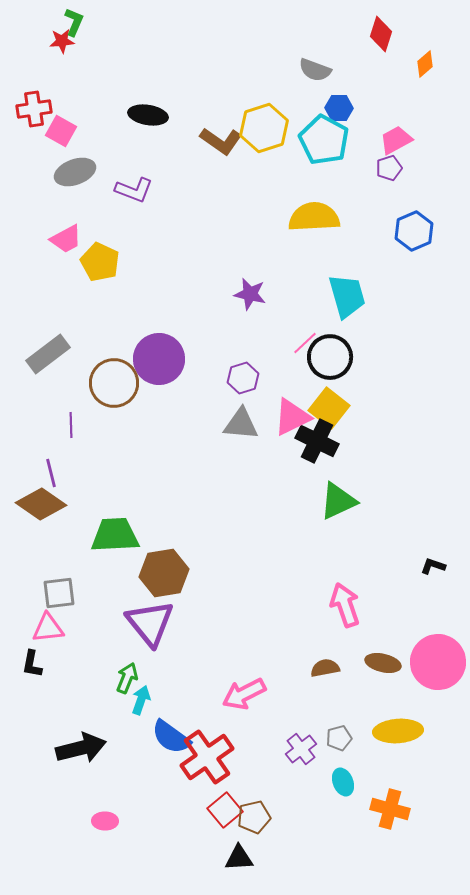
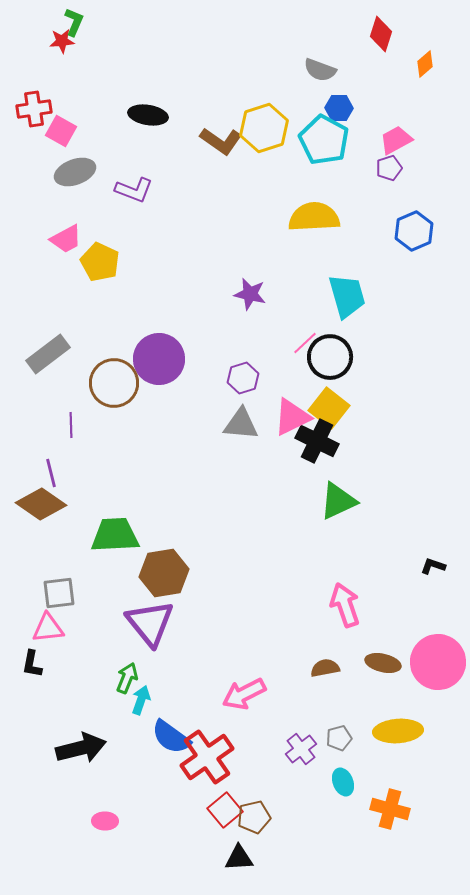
gray semicircle at (315, 70): moved 5 px right
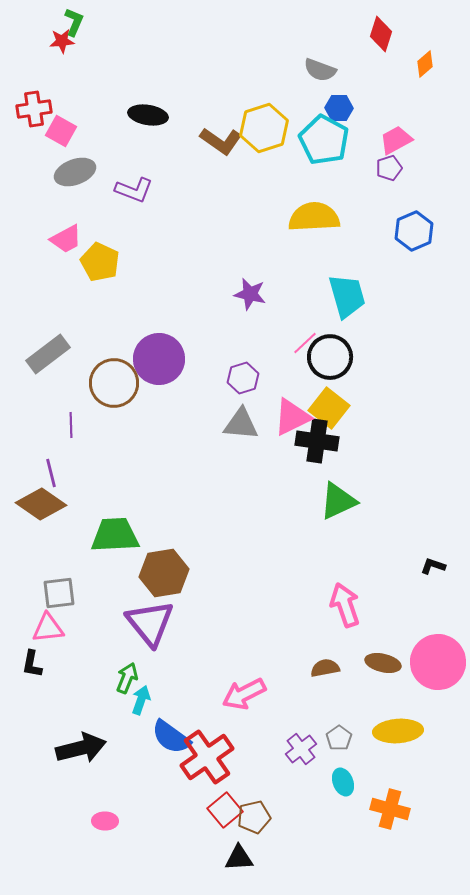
black cross at (317, 441): rotated 18 degrees counterclockwise
gray pentagon at (339, 738): rotated 20 degrees counterclockwise
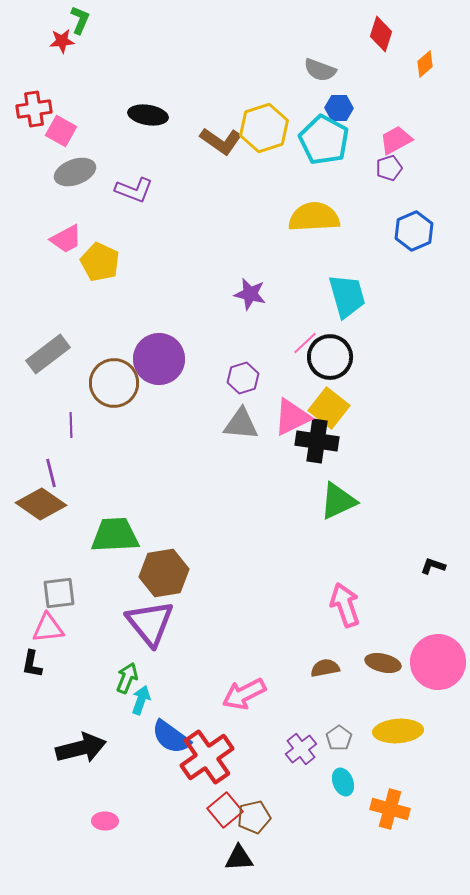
green L-shape at (74, 22): moved 6 px right, 2 px up
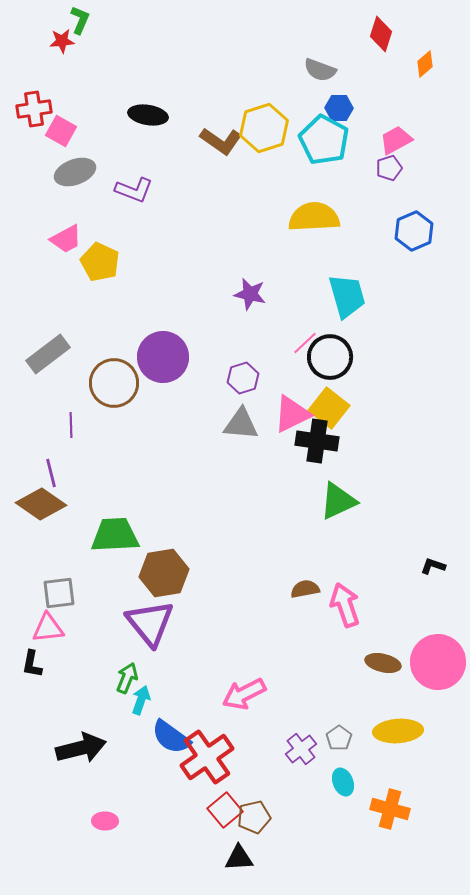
purple circle at (159, 359): moved 4 px right, 2 px up
pink triangle at (292, 417): moved 3 px up
brown semicircle at (325, 668): moved 20 px left, 79 px up
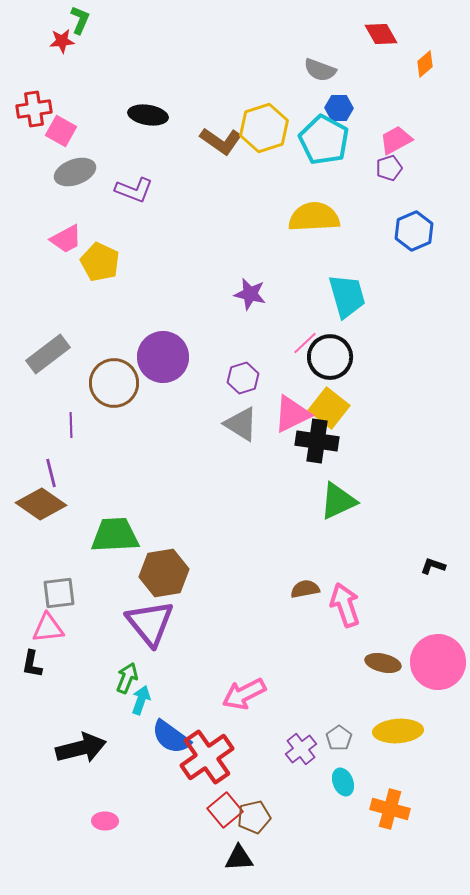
red diamond at (381, 34): rotated 48 degrees counterclockwise
gray triangle at (241, 424): rotated 27 degrees clockwise
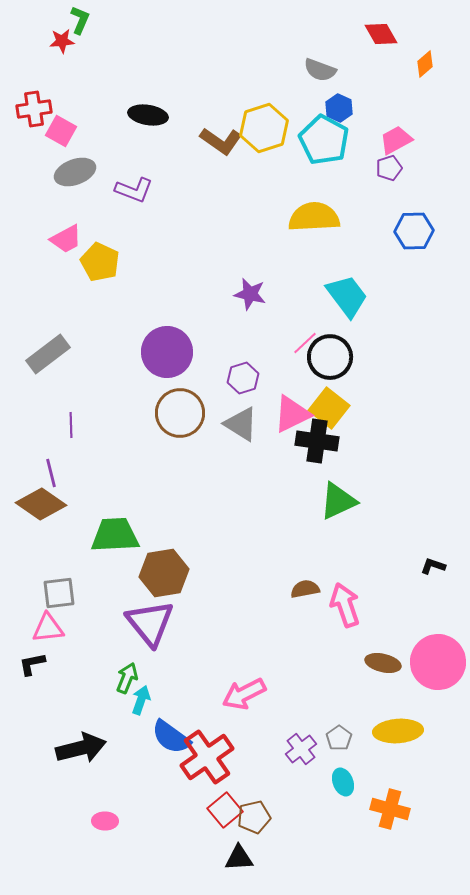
blue hexagon at (339, 108): rotated 24 degrees clockwise
blue hexagon at (414, 231): rotated 21 degrees clockwise
cyan trapezoid at (347, 296): rotated 21 degrees counterclockwise
purple circle at (163, 357): moved 4 px right, 5 px up
brown circle at (114, 383): moved 66 px right, 30 px down
black L-shape at (32, 664): rotated 68 degrees clockwise
